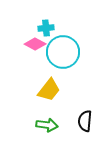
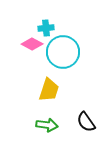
pink diamond: moved 3 px left
yellow trapezoid: rotated 20 degrees counterclockwise
black semicircle: moved 1 px right, 1 px down; rotated 40 degrees counterclockwise
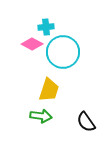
cyan cross: moved 1 px up
green arrow: moved 6 px left, 9 px up
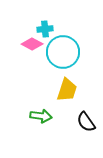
cyan cross: moved 1 px left, 2 px down
yellow trapezoid: moved 18 px right
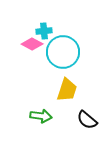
cyan cross: moved 1 px left, 2 px down
black semicircle: moved 1 px right, 2 px up; rotated 15 degrees counterclockwise
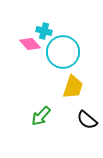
cyan cross: rotated 21 degrees clockwise
pink diamond: moved 2 px left; rotated 20 degrees clockwise
yellow trapezoid: moved 6 px right, 3 px up
green arrow: rotated 125 degrees clockwise
